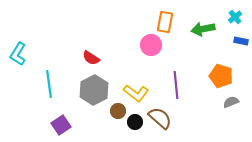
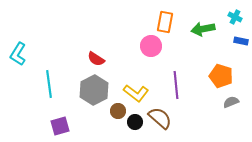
cyan cross: rotated 24 degrees counterclockwise
pink circle: moved 1 px down
red semicircle: moved 5 px right, 1 px down
purple square: moved 1 px left, 1 px down; rotated 18 degrees clockwise
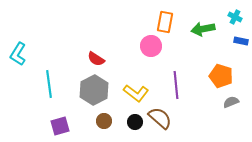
brown circle: moved 14 px left, 10 px down
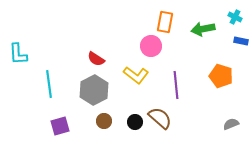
cyan L-shape: rotated 35 degrees counterclockwise
yellow L-shape: moved 18 px up
gray semicircle: moved 22 px down
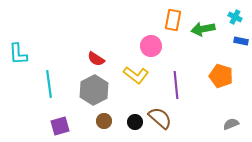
orange rectangle: moved 8 px right, 2 px up
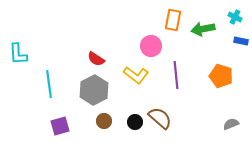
purple line: moved 10 px up
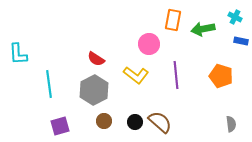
pink circle: moved 2 px left, 2 px up
brown semicircle: moved 4 px down
gray semicircle: rotated 105 degrees clockwise
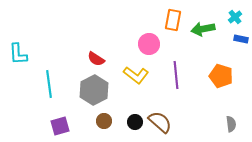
cyan cross: rotated 24 degrees clockwise
blue rectangle: moved 2 px up
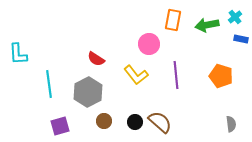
green arrow: moved 4 px right, 4 px up
yellow L-shape: rotated 15 degrees clockwise
gray hexagon: moved 6 px left, 2 px down
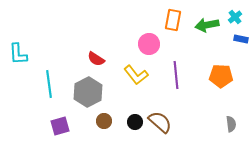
orange pentagon: rotated 15 degrees counterclockwise
